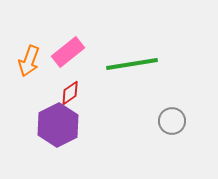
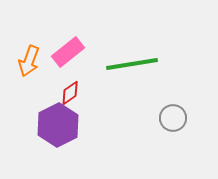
gray circle: moved 1 px right, 3 px up
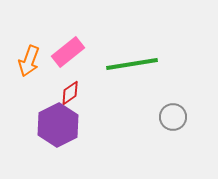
gray circle: moved 1 px up
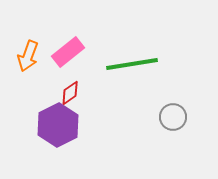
orange arrow: moved 1 px left, 5 px up
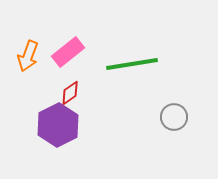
gray circle: moved 1 px right
